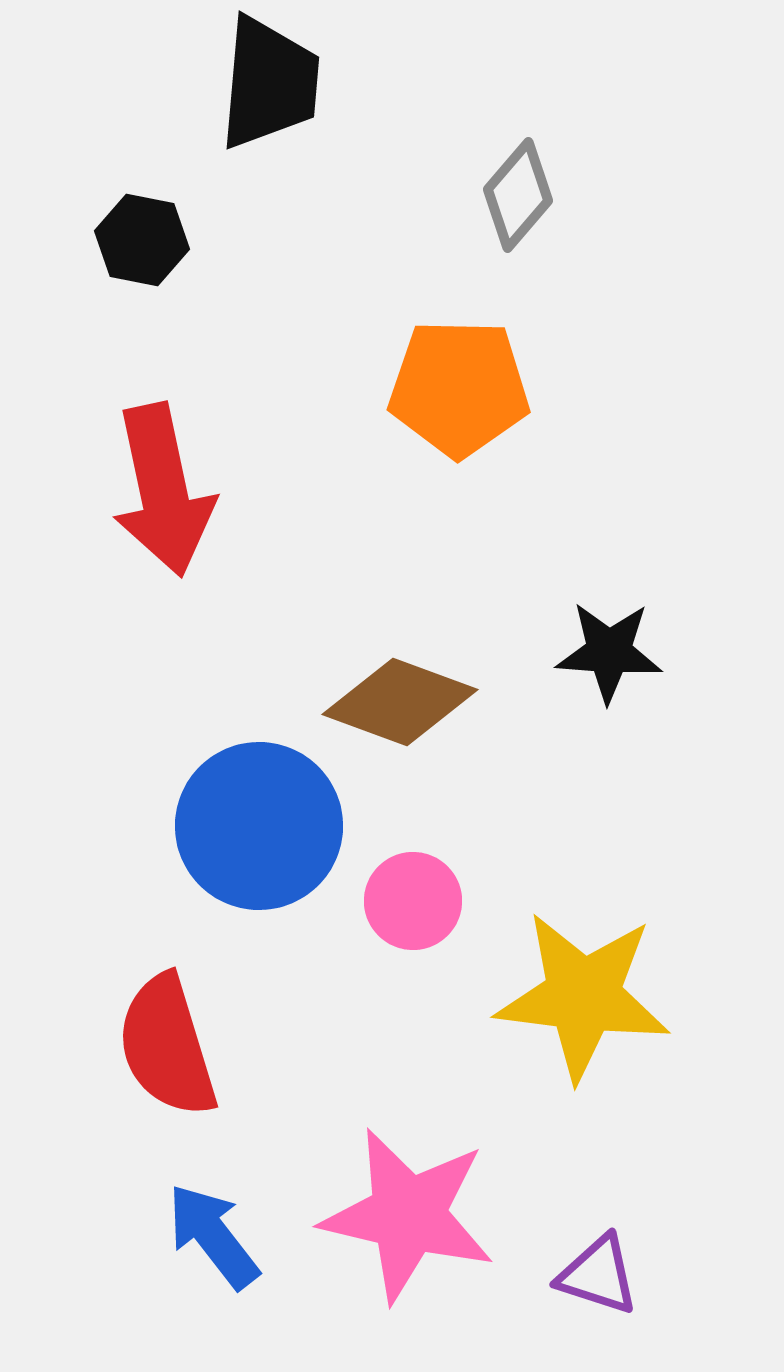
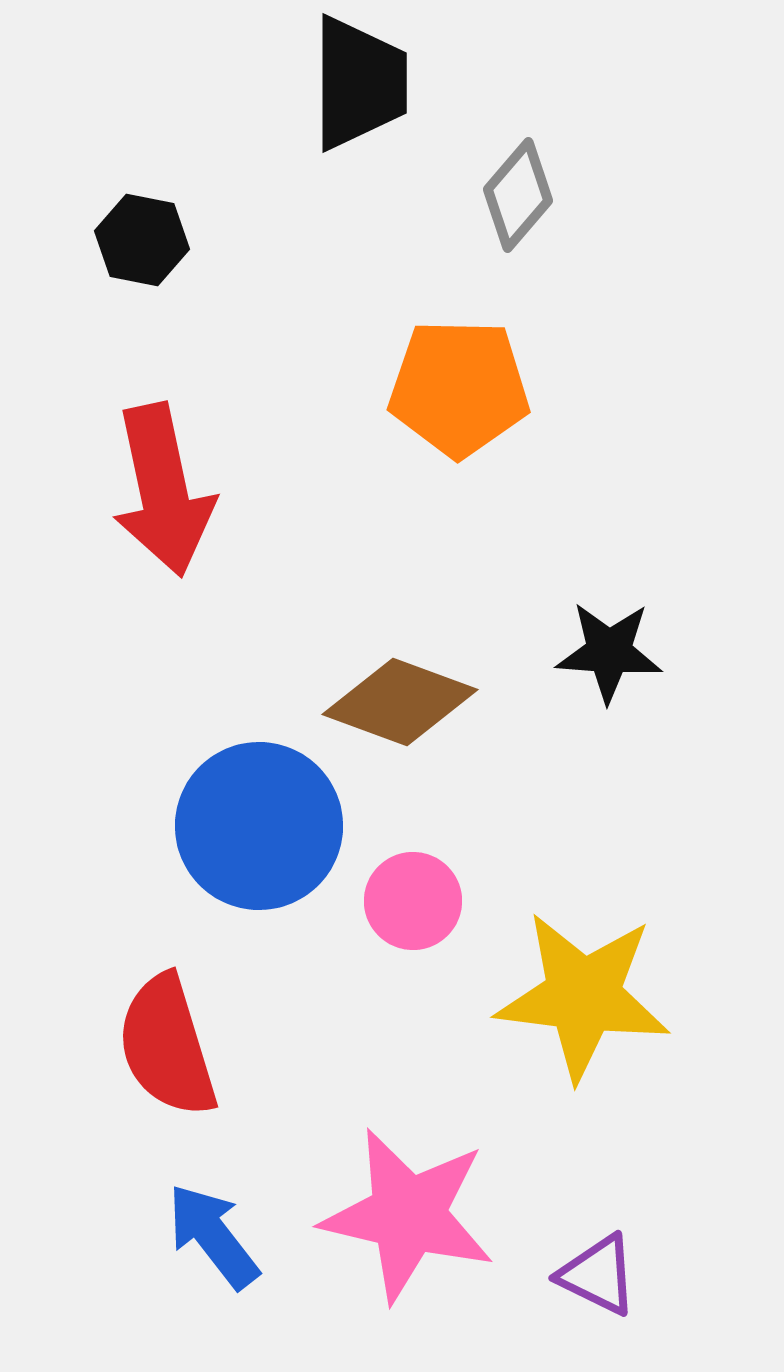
black trapezoid: moved 90 px right; rotated 5 degrees counterclockwise
purple triangle: rotated 8 degrees clockwise
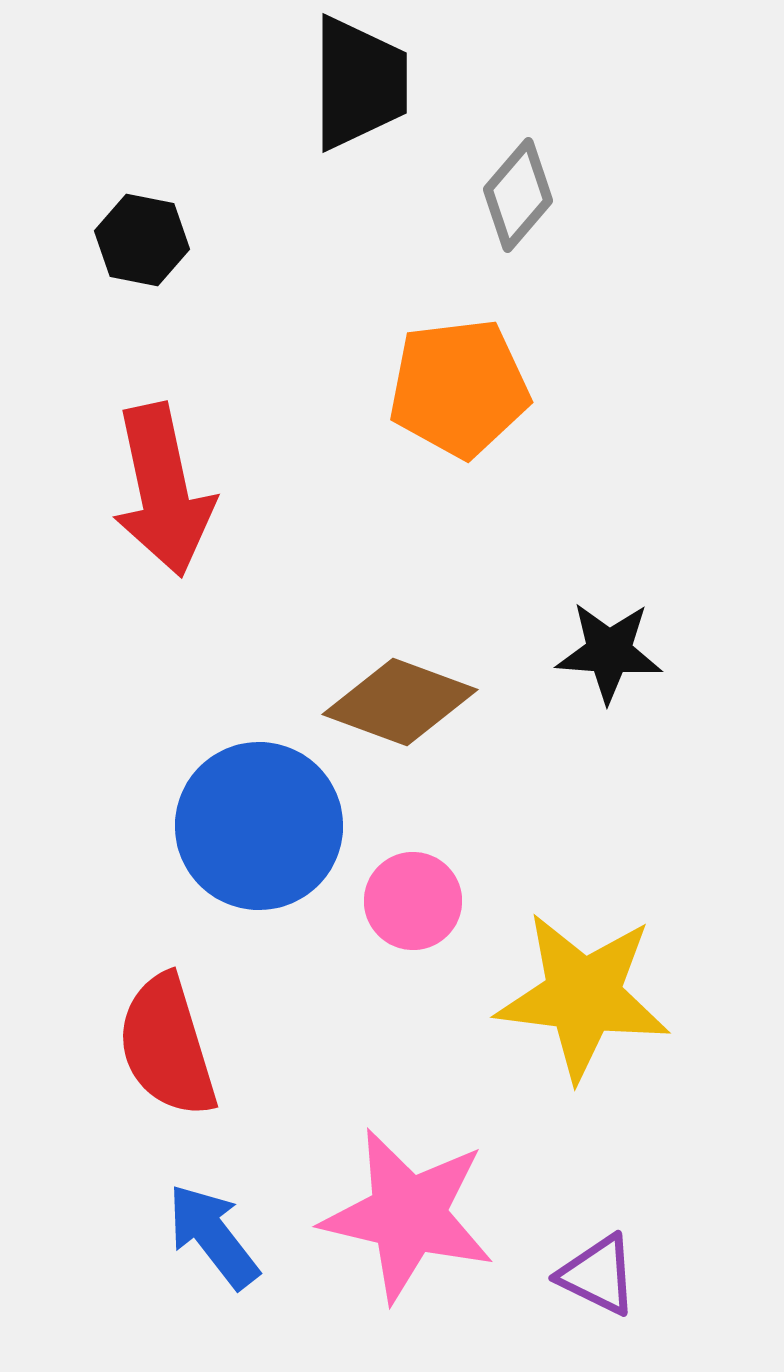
orange pentagon: rotated 8 degrees counterclockwise
